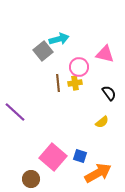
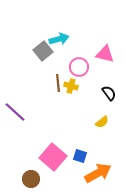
yellow cross: moved 4 px left, 3 px down; rotated 24 degrees clockwise
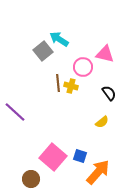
cyan arrow: rotated 132 degrees counterclockwise
pink circle: moved 4 px right
orange arrow: moved 1 px up; rotated 20 degrees counterclockwise
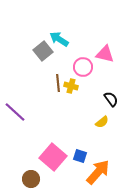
black semicircle: moved 2 px right, 6 px down
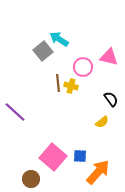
pink triangle: moved 4 px right, 3 px down
blue square: rotated 16 degrees counterclockwise
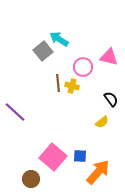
yellow cross: moved 1 px right
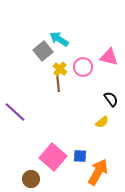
yellow cross: moved 12 px left, 17 px up; rotated 24 degrees clockwise
orange arrow: rotated 12 degrees counterclockwise
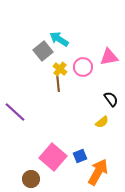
pink triangle: rotated 24 degrees counterclockwise
blue square: rotated 24 degrees counterclockwise
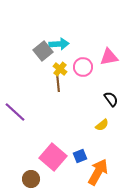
cyan arrow: moved 5 px down; rotated 144 degrees clockwise
yellow semicircle: moved 3 px down
